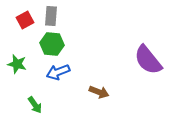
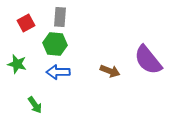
gray rectangle: moved 9 px right, 1 px down
red square: moved 1 px right, 3 px down
green hexagon: moved 3 px right
blue arrow: rotated 20 degrees clockwise
brown arrow: moved 11 px right, 21 px up
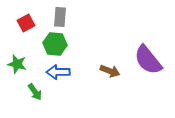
green arrow: moved 13 px up
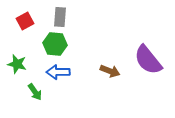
red square: moved 1 px left, 2 px up
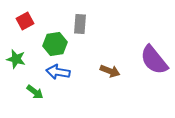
gray rectangle: moved 20 px right, 7 px down
green hexagon: rotated 15 degrees counterclockwise
purple semicircle: moved 6 px right
green star: moved 1 px left, 5 px up
blue arrow: rotated 10 degrees clockwise
green arrow: rotated 18 degrees counterclockwise
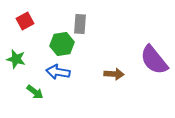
green hexagon: moved 7 px right
brown arrow: moved 4 px right, 3 px down; rotated 18 degrees counterclockwise
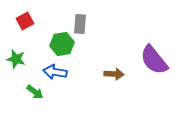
blue arrow: moved 3 px left
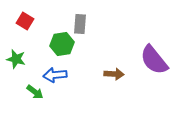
red square: rotated 30 degrees counterclockwise
blue arrow: moved 3 px down; rotated 15 degrees counterclockwise
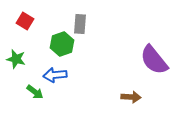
green hexagon: rotated 10 degrees counterclockwise
brown arrow: moved 17 px right, 23 px down
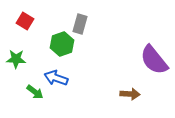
gray rectangle: rotated 12 degrees clockwise
green star: rotated 12 degrees counterclockwise
blue arrow: moved 1 px right, 3 px down; rotated 25 degrees clockwise
brown arrow: moved 1 px left, 3 px up
